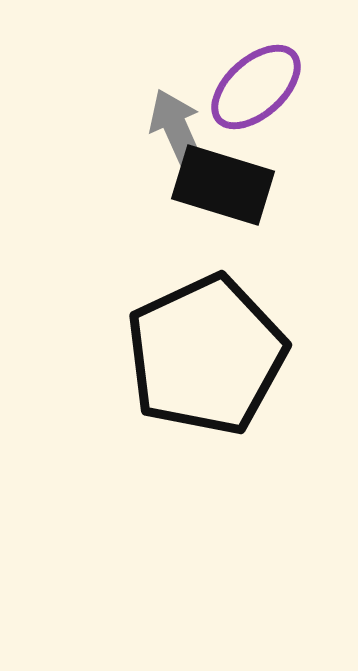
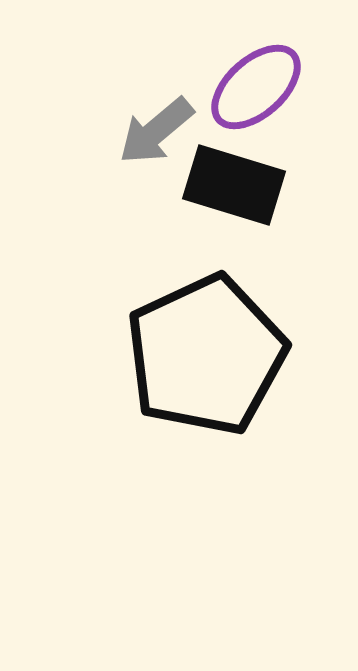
gray arrow: moved 21 px left, 1 px down; rotated 106 degrees counterclockwise
black rectangle: moved 11 px right
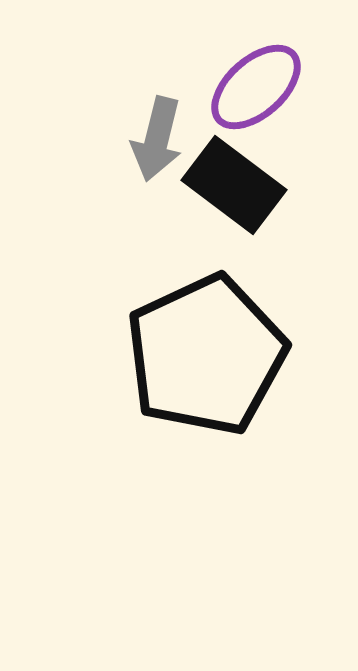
gray arrow: moved 1 px right, 8 px down; rotated 36 degrees counterclockwise
black rectangle: rotated 20 degrees clockwise
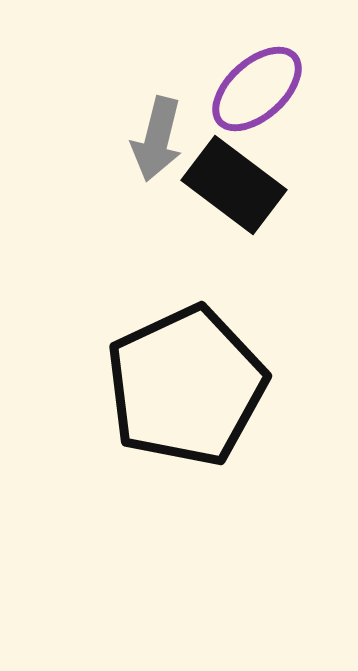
purple ellipse: moved 1 px right, 2 px down
black pentagon: moved 20 px left, 31 px down
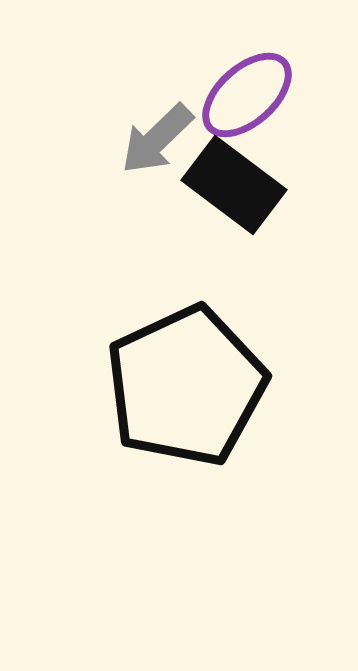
purple ellipse: moved 10 px left, 6 px down
gray arrow: rotated 32 degrees clockwise
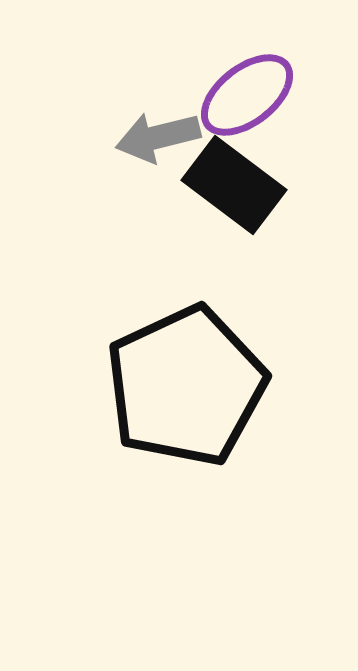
purple ellipse: rotated 4 degrees clockwise
gray arrow: moved 1 px right, 2 px up; rotated 30 degrees clockwise
